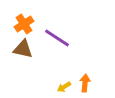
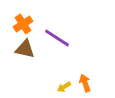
orange cross: moved 1 px left
brown triangle: moved 2 px right
orange arrow: rotated 24 degrees counterclockwise
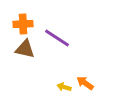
orange cross: rotated 30 degrees clockwise
orange arrow: rotated 36 degrees counterclockwise
yellow arrow: rotated 48 degrees clockwise
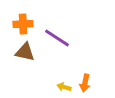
brown triangle: moved 3 px down
orange arrow: rotated 114 degrees counterclockwise
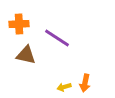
orange cross: moved 4 px left
brown triangle: moved 1 px right, 3 px down
yellow arrow: rotated 32 degrees counterclockwise
